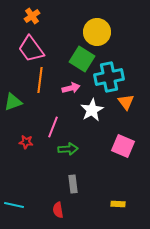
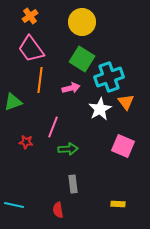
orange cross: moved 2 px left
yellow circle: moved 15 px left, 10 px up
cyan cross: rotated 8 degrees counterclockwise
white star: moved 8 px right, 1 px up
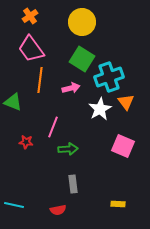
green triangle: rotated 42 degrees clockwise
red semicircle: rotated 91 degrees counterclockwise
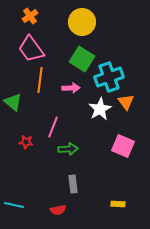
pink arrow: rotated 12 degrees clockwise
green triangle: rotated 18 degrees clockwise
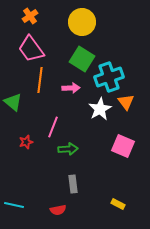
red star: rotated 24 degrees counterclockwise
yellow rectangle: rotated 24 degrees clockwise
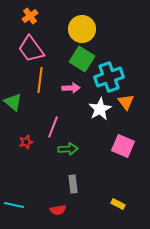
yellow circle: moved 7 px down
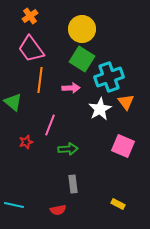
pink line: moved 3 px left, 2 px up
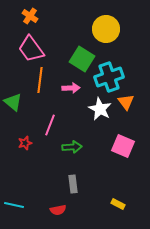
orange cross: rotated 21 degrees counterclockwise
yellow circle: moved 24 px right
white star: rotated 15 degrees counterclockwise
red star: moved 1 px left, 1 px down
green arrow: moved 4 px right, 2 px up
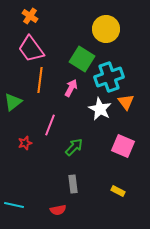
pink arrow: rotated 60 degrees counterclockwise
green triangle: rotated 42 degrees clockwise
green arrow: moved 2 px right; rotated 42 degrees counterclockwise
yellow rectangle: moved 13 px up
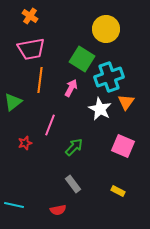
pink trapezoid: rotated 64 degrees counterclockwise
orange triangle: rotated 12 degrees clockwise
gray rectangle: rotated 30 degrees counterclockwise
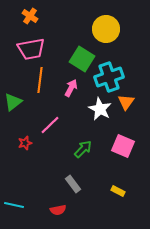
pink line: rotated 25 degrees clockwise
green arrow: moved 9 px right, 2 px down
